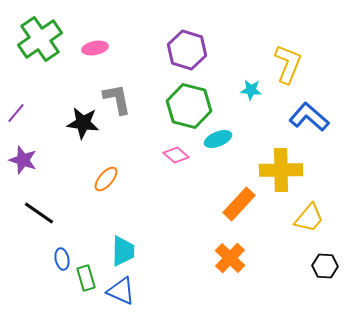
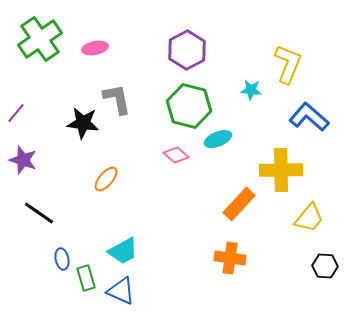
purple hexagon: rotated 15 degrees clockwise
cyan trapezoid: rotated 60 degrees clockwise
orange cross: rotated 36 degrees counterclockwise
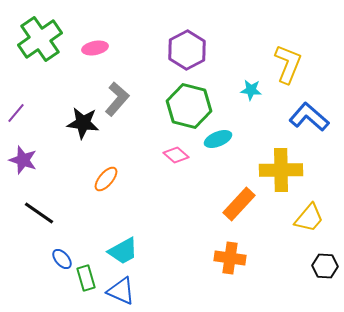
gray L-shape: rotated 52 degrees clockwise
blue ellipse: rotated 30 degrees counterclockwise
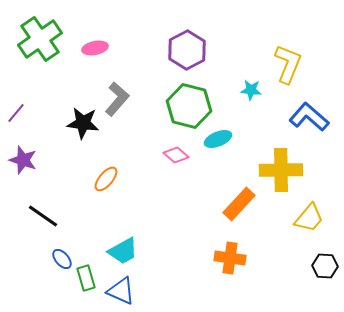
black line: moved 4 px right, 3 px down
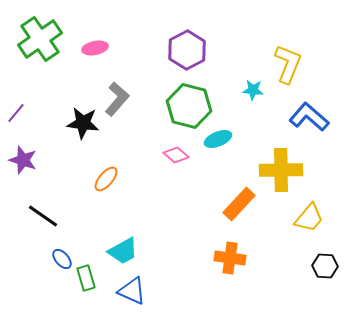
cyan star: moved 2 px right
blue triangle: moved 11 px right
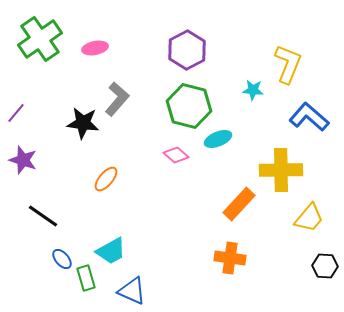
cyan trapezoid: moved 12 px left
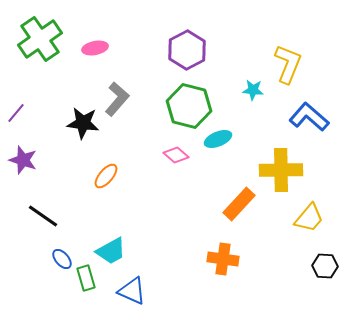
orange ellipse: moved 3 px up
orange cross: moved 7 px left, 1 px down
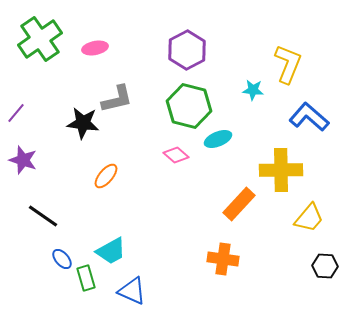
gray L-shape: rotated 36 degrees clockwise
